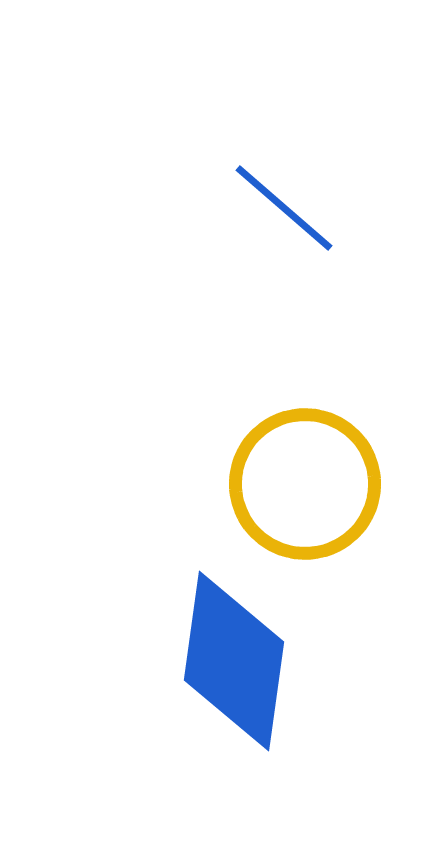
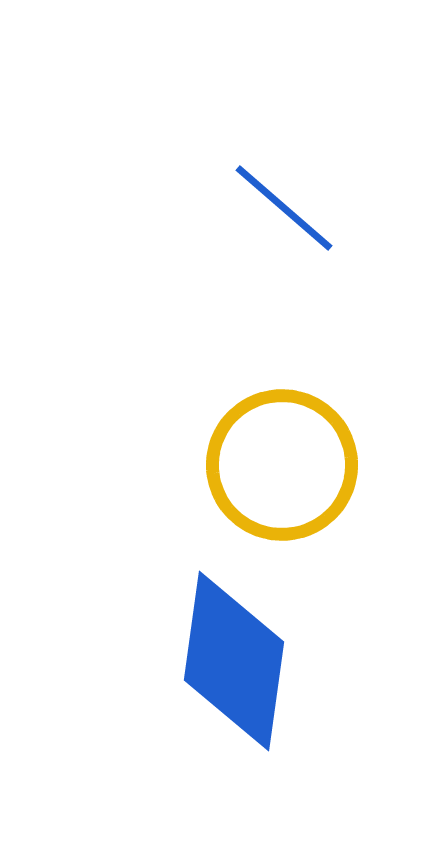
yellow circle: moved 23 px left, 19 px up
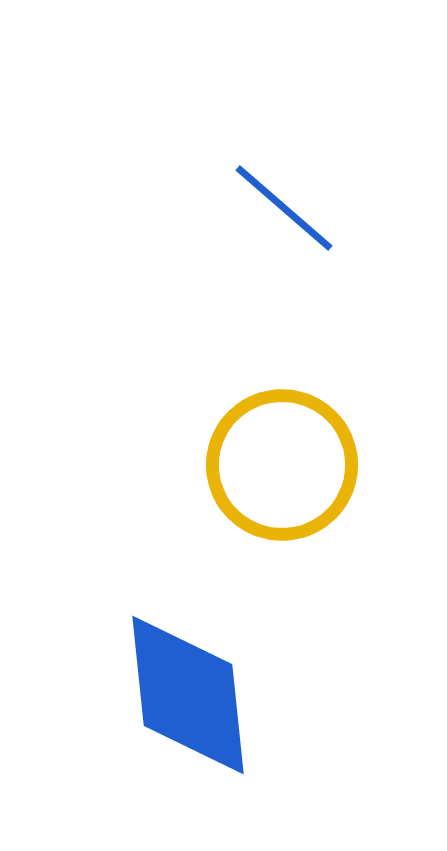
blue diamond: moved 46 px left, 34 px down; rotated 14 degrees counterclockwise
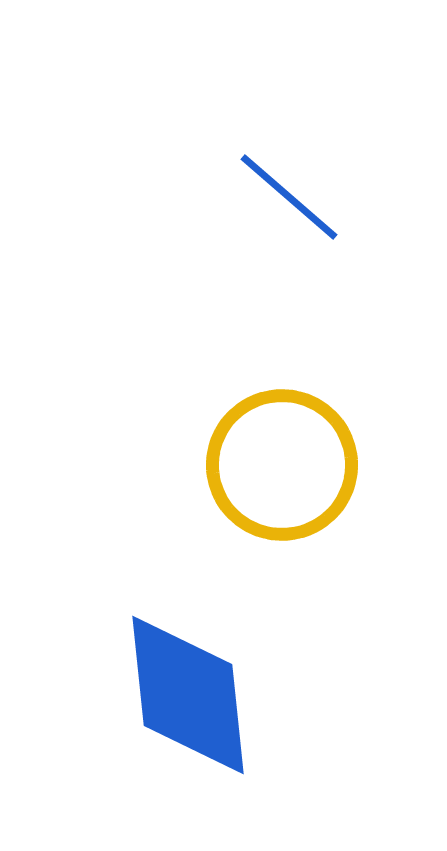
blue line: moved 5 px right, 11 px up
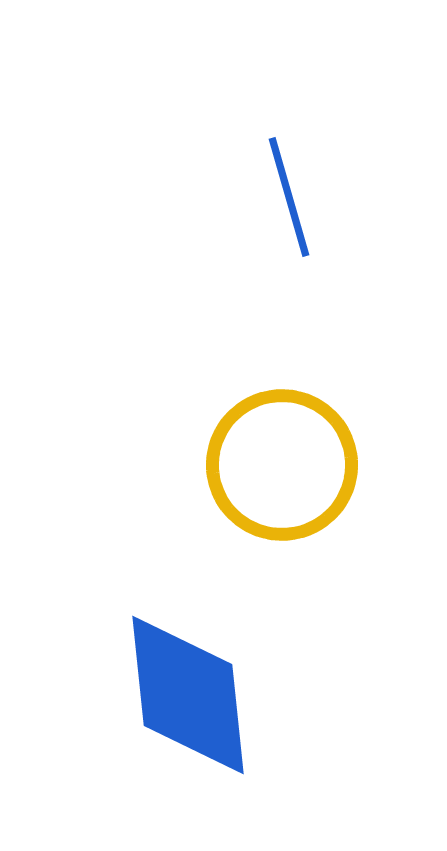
blue line: rotated 33 degrees clockwise
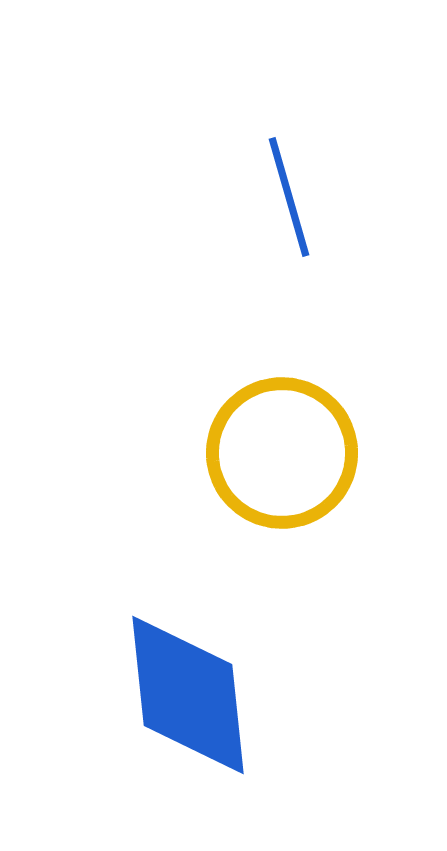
yellow circle: moved 12 px up
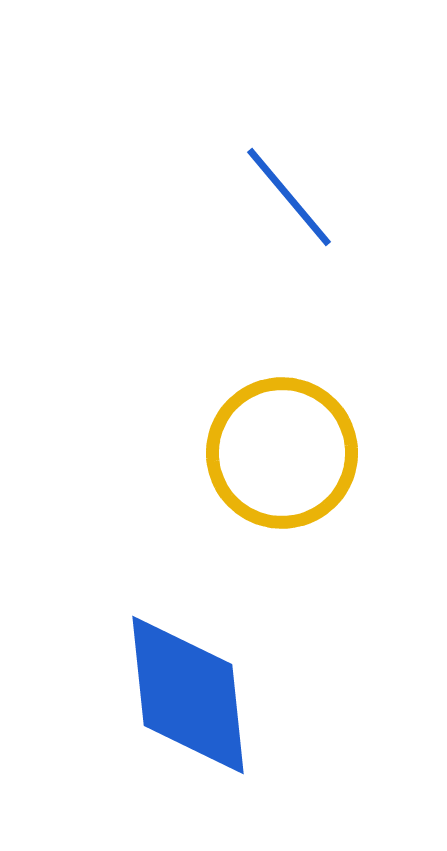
blue line: rotated 24 degrees counterclockwise
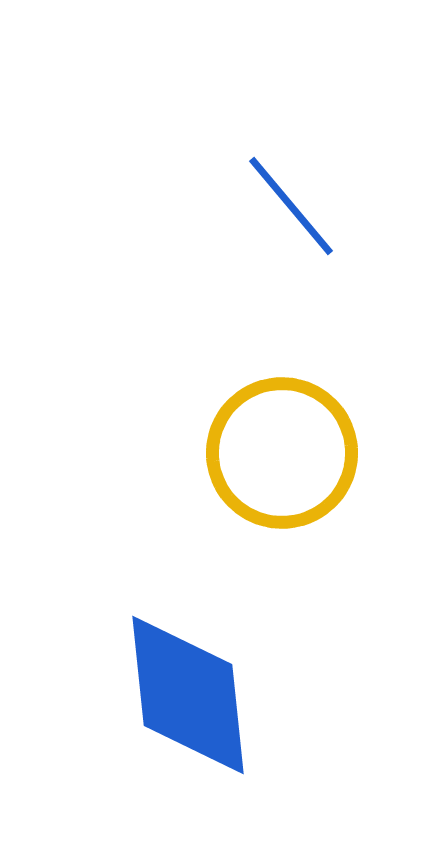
blue line: moved 2 px right, 9 px down
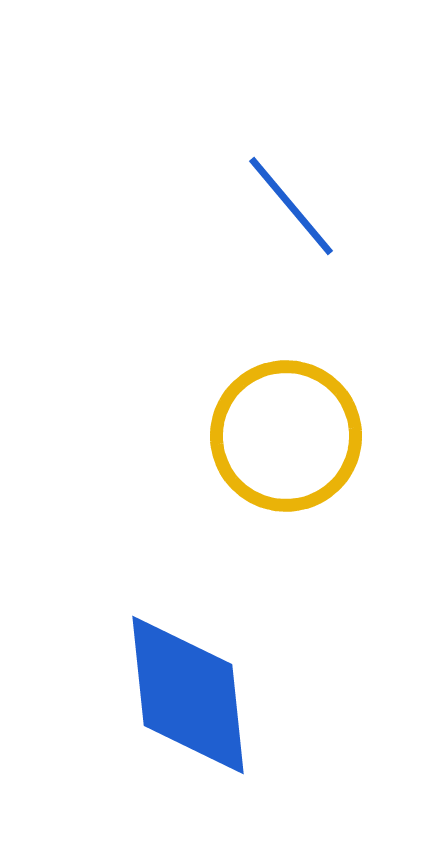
yellow circle: moved 4 px right, 17 px up
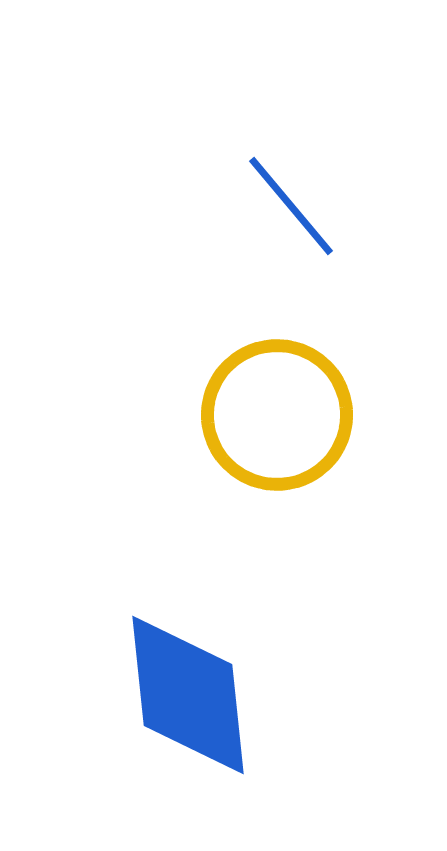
yellow circle: moved 9 px left, 21 px up
